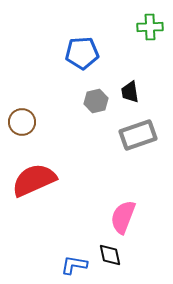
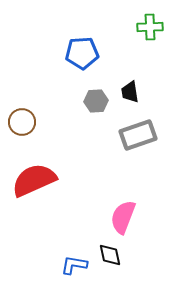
gray hexagon: rotated 10 degrees clockwise
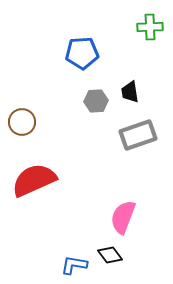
black diamond: rotated 25 degrees counterclockwise
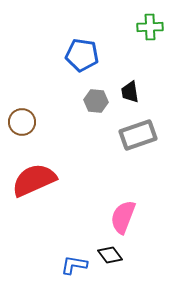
blue pentagon: moved 2 px down; rotated 12 degrees clockwise
gray hexagon: rotated 10 degrees clockwise
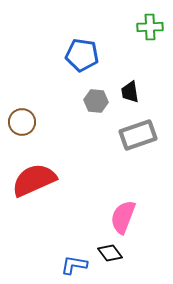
black diamond: moved 2 px up
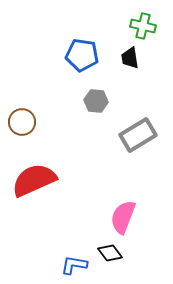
green cross: moved 7 px left, 1 px up; rotated 15 degrees clockwise
black trapezoid: moved 34 px up
gray rectangle: rotated 12 degrees counterclockwise
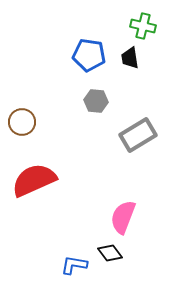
blue pentagon: moved 7 px right
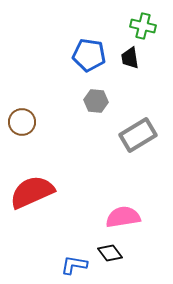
red semicircle: moved 2 px left, 12 px down
pink semicircle: rotated 60 degrees clockwise
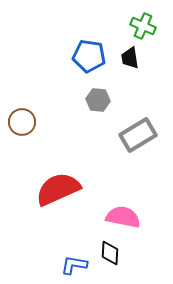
green cross: rotated 10 degrees clockwise
blue pentagon: moved 1 px down
gray hexagon: moved 2 px right, 1 px up
red semicircle: moved 26 px right, 3 px up
pink semicircle: rotated 20 degrees clockwise
black diamond: rotated 40 degrees clockwise
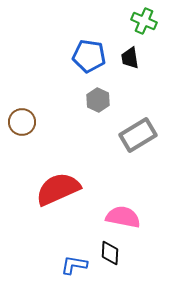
green cross: moved 1 px right, 5 px up
gray hexagon: rotated 20 degrees clockwise
